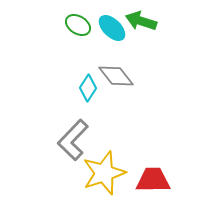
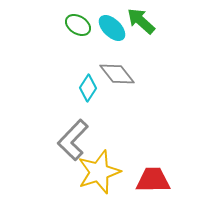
green arrow: rotated 24 degrees clockwise
gray diamond: moved 1 px right, 2 px up
yellow star: moved 5 px left, 1 px up
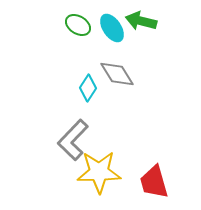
green arrow: rotated 28 degrees counterclockwise
cyan ellipse: rotated 12 degrees clockwise
gray diamond: rotated 6 degrees clockwise
yellow star: rotated 18 degrees clockwise
red trapezoid: moved 1 px right, 2 px down; rotated 105 degrees counterclockwise
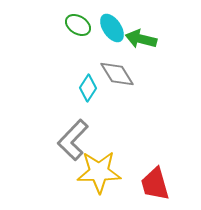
green arrow: moved 18 px down
red trapezoid: moved 1 px right, 2 px down
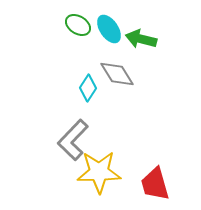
cyan ellipse: moved 3 px left, 1 px down
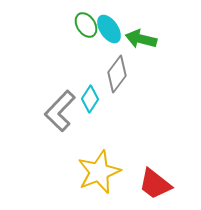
green ellipse: moved 8 px right; rotated 25 degrees clockwise
gray diamond: rotated 69 degrees clockwise
cyan diamond: moved 2 px right, 11 px down
gray L-shape: moved 13 px left, 29 px up
yellow star: rotated 21 degrees counterclockwise
red trapezoid: rotated 36 degrees counterclockwise
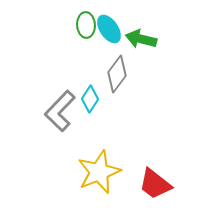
green ellipse: rotated 30 degrees clockwise
